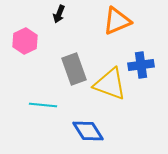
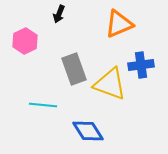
orange triangle: moved 2 px right, 3 px down
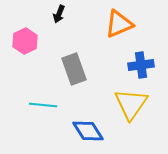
yellow triangle: moved 21 px right, 20 px down; rotated 45 degrees clockwise
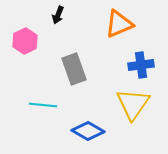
black arrow: moved 1 px left, 1 px down
yellow triangle: moved 2 px right
blue diamond: rotated 28 degrees counterclockwise
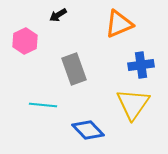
black arrow: rotated 36 degrees clockwise
blue diamond: moved 1 px up; rotated 16 degrees clockwise
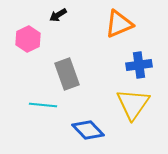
pink hexagon: moved 3 px right, 2 px up
blue cross: moved 2 px left
gray rectangle: moved 7 px left, 5 px down
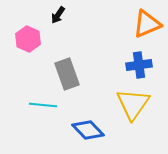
black arrow: rotated 24 degrees counterclockwise
orange triangle: moved 28 px right
pink hexagon: rotated 10 degrees counterclockwise
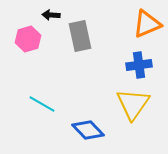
black arrow: moved 7 px left; rotated 60 degrees clockwise
pink hexagon: rotated 20 degrees clockwise
gray rectangle: moved 13 px right, 38 px up; rotated 8 degrees clockwise
cyan line: moved 1 px left, 1 px up; rotated 24 degrees clockwise
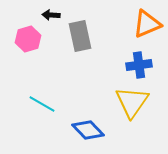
yellow triangle: moved 1 px left, 2 px up
